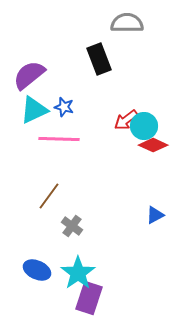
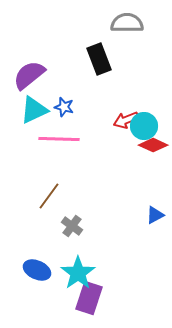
red arrow: rotated 15 degrees clockwise
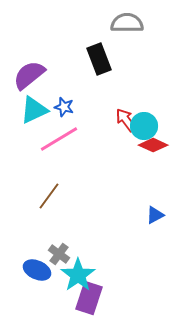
red arrow: rotated 75 degrees clockwise
pink line: rotated 33 degrees counterclockwise
gray cross: moved 13 px left, 28 px down
cyan star: moved 2 px down
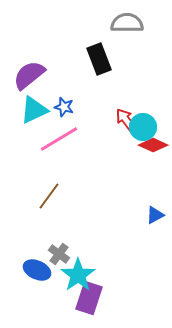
cyan circle: moved 1 px left, 1 px down
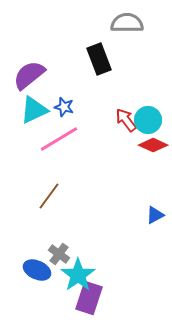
cyan circle: moved 5 px right, 7 px up
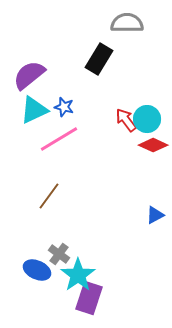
black rectangle: rotated 52 degrees clockwise
cyan circle: moved 1 px left, 1 px up
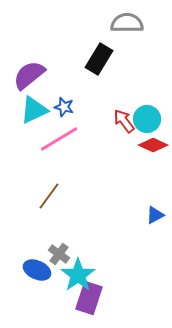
red arrow: moved 2 px left, 1 px down
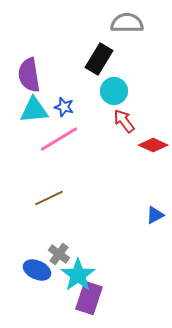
purple semicircle: rotated 60 degrees counterclockwise
cyan triangle: rotated 20 degrees clockwise
cyan circle: moved 33 px left, 28 px up
brown line: moved 2 px down; rotated 28 degrees clockwise
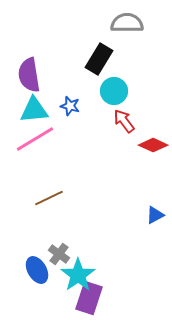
blue star: moved 6 px right, 1 px up
pink line: moved 24 px left
blue ellipse: rotated 36 degrees clockwise
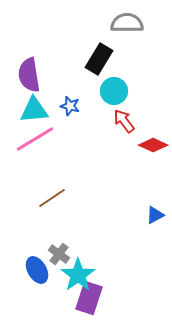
brown line: moved 3 px right; rotated 8 degrees counterclockwise
